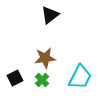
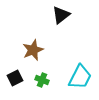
black triangle: moved 11 px right
brown star: moved 12 px left, 8 px up; rotated 15 degrees counterclockwise
green cross: rotated 24 degrees counterclockwise
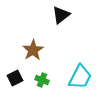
brown star: rotated 10 degrees counterclockwise
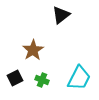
cyan trapezoid: moved 1 px left, 1 px down
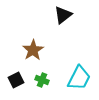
black triangle: moved 2 px right
black square: moved 1 px right, 2 px down
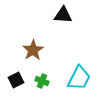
black triangle: rotated 42 degrees clockwise
green cross: moved 1 px down
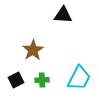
green cross: moved 1 px up; rotated 24 degrees counterclockwise
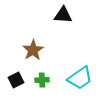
cyan trapezoid: moved 1 px right; rotated 28 degrees clockwise
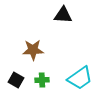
brown star: rotated 30 degrees clockwise
black square: rotated 35 degrees counterclockwise
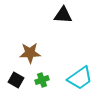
brown star: moved 3 px left, 3 px down
green cross: rotated 16 degrees counterclockwise
